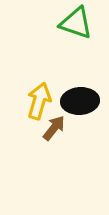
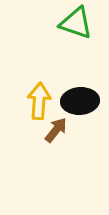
yellow arrow: rotated 12 degrees counterclockwise
brown arrow: moved 2 px right, 2 px down
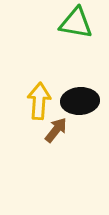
green triangle: rotated 9 degrees counterclockwise
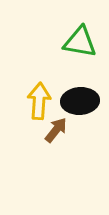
green triangle: moved 4 px right, 19 px down
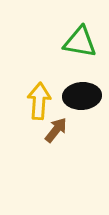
black ellipse: moved 2 px right, 5 px up
